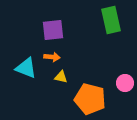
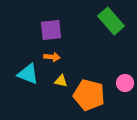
green rectangle: moved 1 px down; rotated 28 degrees counterclockwise
purple square: moved 2 px left
cyan triangle: moved 2 px right, 6 px down
yellow triangle: moved 4 px down
orange pentagon: moved 1 px left, 4 px up
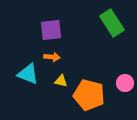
green rectangle: moved 1 px right, 2 px down; rotated 8 degrees clockwise
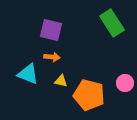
purple square: rotated 20 degrees clockwise
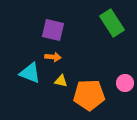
purple square: moved 2 px right
orange arrow: moved 1 px right
cyan triangle: moved 2 px right, 1 px up
orange pentagon: rotated 16 degrees counterclockwise
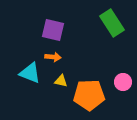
pink circle: moved 2 px left, 1 px up
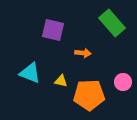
green rectangle: rotated 8 degrees counterclockwise
orange arrow: moved 30 px right, 4 px up
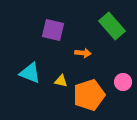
green rectangle: moved 3 px down
orange pentagon: rotated 16 degrees counterclockwise
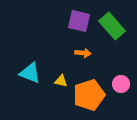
purple square: moved 26 px right, 9 px up
pink circle: moved 2 px left, 2 px down
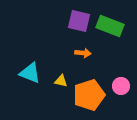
green rectangle: moved 2 px left; rotated 28 degrees counterclockwise
pink circle: moved 2 px down
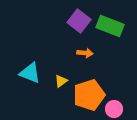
purple square: rotated 25 degrees clockwise
orange arrow: moved 2 px right
yellow triangle: rotated 48 degrees counterclockwise
pink circle: moved 7 px left, 23 px down
